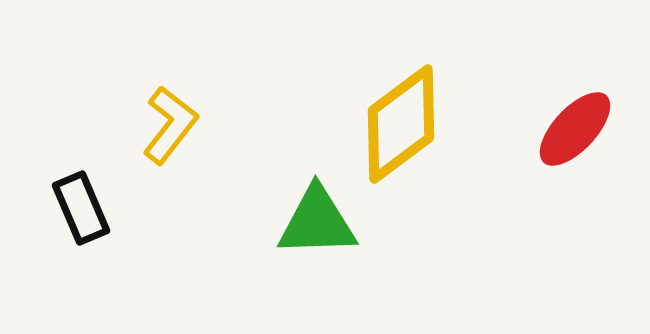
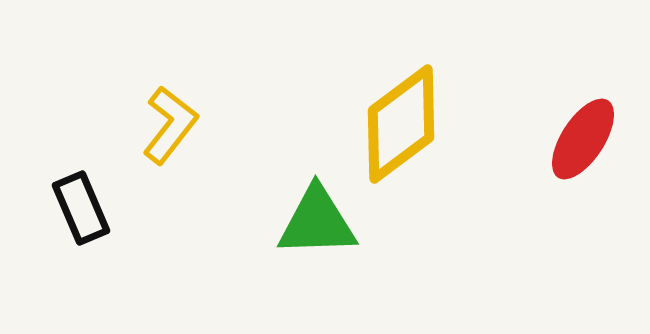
red ellipse: moved 8 px right, 10 px down; rotated 10 degrees counterclockwise
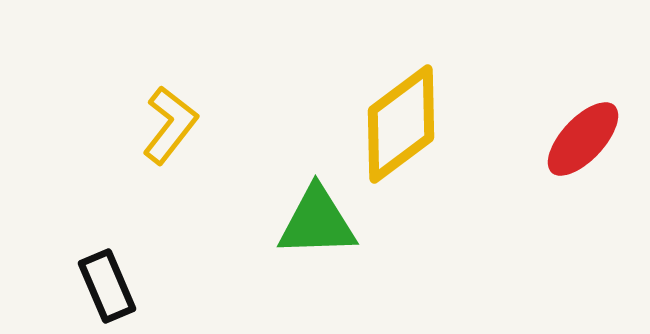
red ellipse: rotated 10 degrees clockwise
black rectangle: moved 26 px right, 78 px down
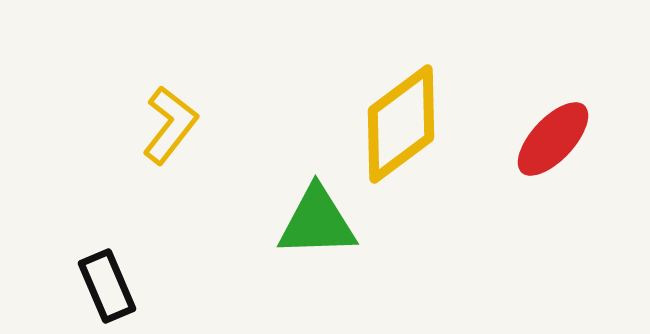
red ellipse: moved 30 px left
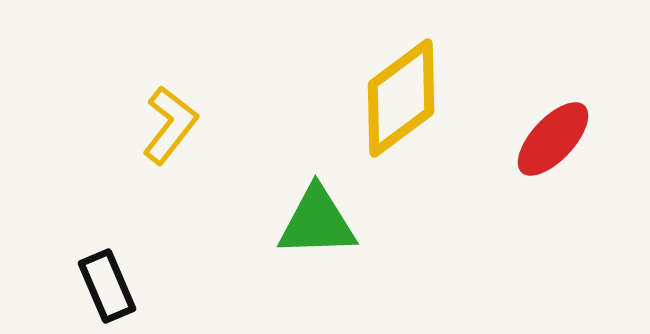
yellow diamond: moved 26 px up
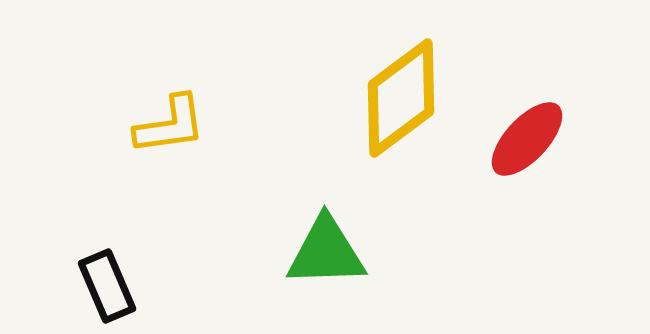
yellow L-shape: rotated 44 degrees clockwise
red ellipse: moved 26 px left
green triangle: moved 9 px right, 30 px down
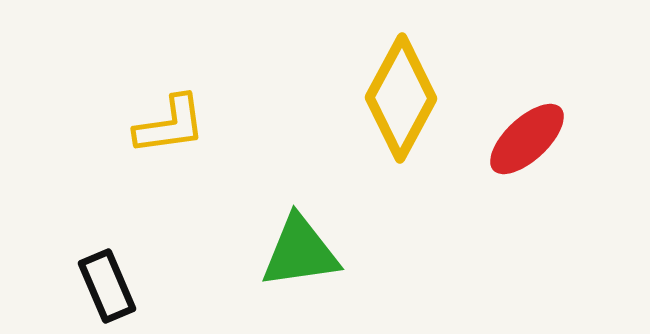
yellow diamond: rotated 25 degrees counterclockwise
red ellipse: rotated 4 degrees clockwise
green triangle: moved 26 px left; rotated 6 degrees counterclockwise
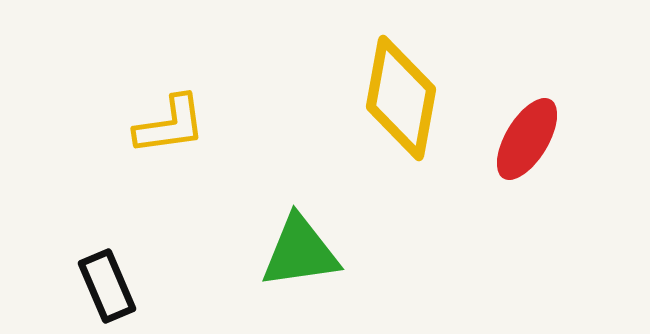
yellow diamond: rotated 18 degrees counterclockwise
red ellipse: rotated 16 degrees counterclockwise
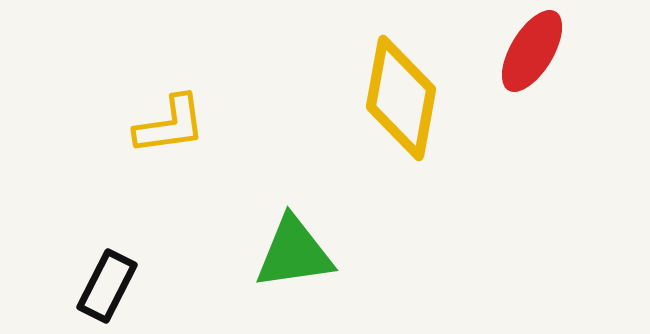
red ellipse: moved 5 px right, 88 px up
green triangle: moved 6 px left, 1 px down
black rectangle: rotated 50 degrees clockwise
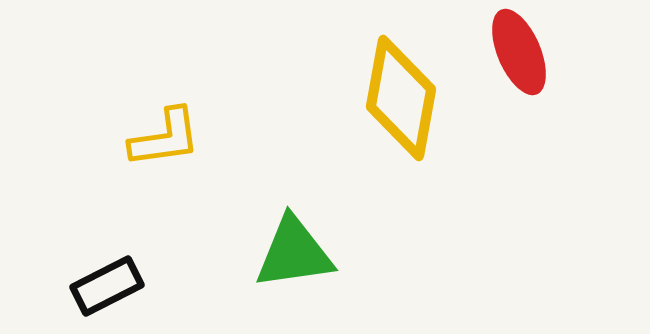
red ellipse: moved 13 px left, 1 px down; rotated 54 degrees counterclockwise
yellow L-shape: moved 5 px left, 13 px down
black rectangle: rotated 36 degrees clockwise
